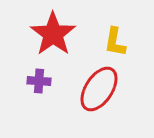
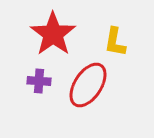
red ellipse: moved 11 px left, 4 px up
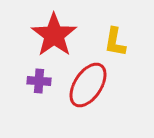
red star: moved 1 px right, 1 px down
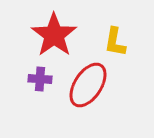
purple cross: moved 1 px right, 2 px up
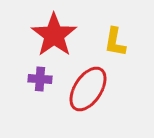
red ellipse: moved 4 px down
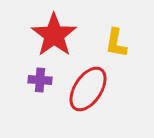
yellow L-shape: moved 1 px right, 1 px down
purple cross: moved 1 px down
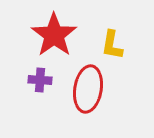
yellow L-shape: moved 4 px left, 2 px down
red ellipse: rotated 24 degrees counterclockwise
